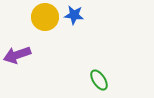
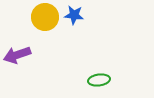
green ellipse: rotated 65 degrees counterclockwise
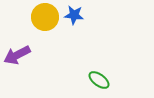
purple arrow: rotated 8 degrees counterclockwise
green ellipse: rotated 45 degrees clockwise
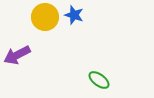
blue star: rotated 12 degrees clockwise
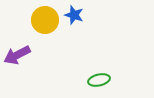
yellow circle: moved 3 px down
green ellipse: rotated 50 degrees counterclockwise
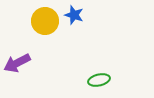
yellow circle: moved 1 px down
purple arrow: moved 8 px down
